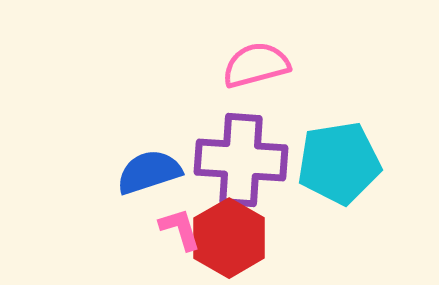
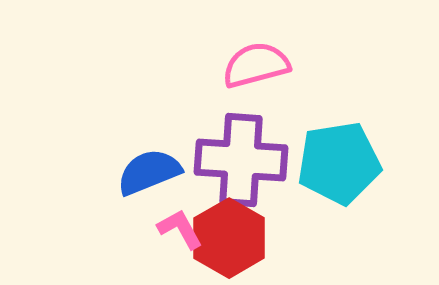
blue semicircle: rotated 4 degrees counterclockwise
pink L-shape: rotated 12 degrees counterclockwise
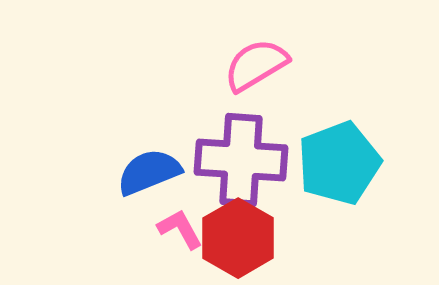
pink semicircle: rotated 16 degrees counterclockwise
cyan pentagon: rotated 12 degrees counterclockwise
red hexagon: moved 9 px right
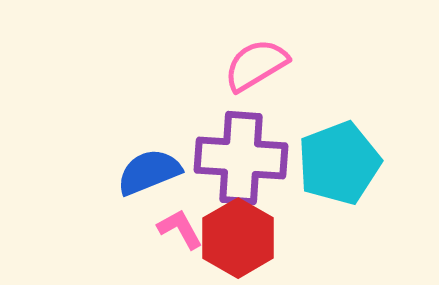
purple cross: moved 2 px up
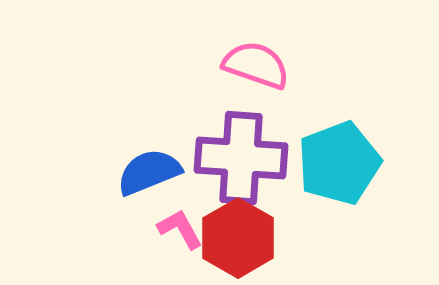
pink semicircle: rotated 50 degrees clockwise
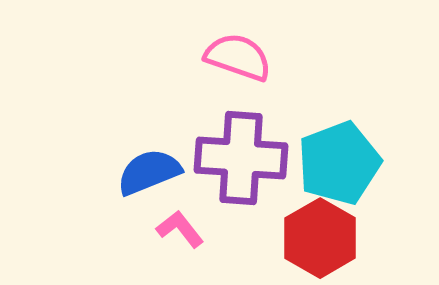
pink semicircle: moved 18 px left, 8 px up
pink L-shape: rotated 9 degrees counterclockwise
red hexagon: moved 82 px right
